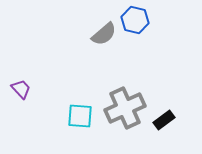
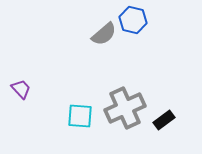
blue hexagon: moved 2 px left
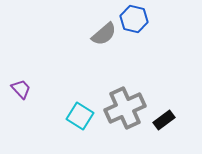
blue hexagon: moved 1 px right, 1 px up
cyan square: rotated 28 degrees clockwise
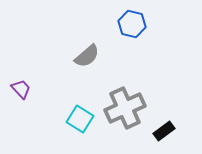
blue hexagon: moved 2 px left, 5 px down
gray semicircle: moved 17 px left, 22 px down
cyan square: moved 3 px down
black rectangle: moved 11 px down
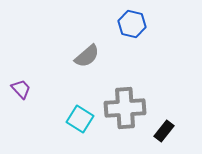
gray cross: rotated 21 degrees clockwise
black rectangle: rotated 15 degrees counterclockwise
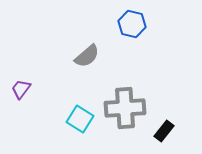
purple trapezoid: rotated 100 degrees counterclockwise
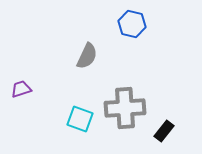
gray semicircle: rotated 24 degrees counterclockwise
purple trapezoid: rotated 35 degrees clockwise
cyan square: rotated 12 degrees counterclockwise
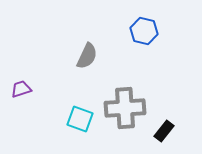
blue hexagon: moved 12 px right, 7 px down
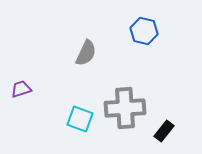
gray semicircle: moved 1 px left, 3 px up
